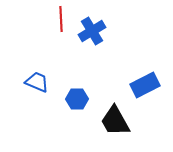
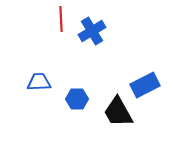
blue trapezoid: moved 2 px right; rotated 25 degrees counterclockwise
black trapezoid: moved 3 px right, 9 px up
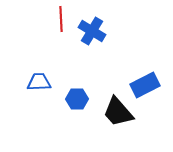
blue cross: rotated 28 degrees counterclockwise
black trapezoid: rotated 12 degrees counterclockwise
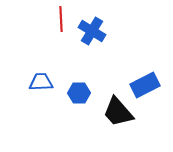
blue trapezoid: moved 2 px right
blue hexagon: moved 2 px right, 6 px up
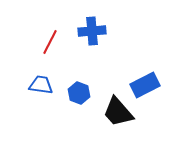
red line: moved 11 px left, 23 px down; rotated 30 degrees clockwise
blue cross: rotated 36 degrees counterclockwise
blue trapezoid: moved 3 px down; rotated 10 degrees clockwise
blue hexagon: rotated 20 degrees clockwise
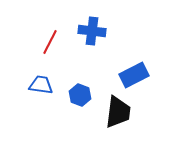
blue cross: rotated 12 degrees clockwise
blue rectangle: moved 11 px left, 10 px up
blue hexagon: moved 1 px right, 2 px down
black trapezoid: rotated 132 degrees counterclockwise
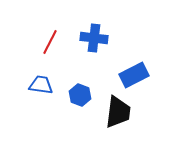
blue cross: moved 2 px right, 7 px down
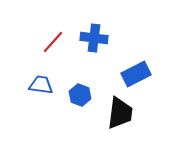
red line: moved 3 px right; rotated 15 degrees clockwise
blue rectangle: moved 2 px right, 1 px up
black trapezoid: moved 2 px right, 1 px down
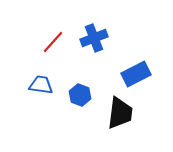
blue cross: rotated 28 degrees counterclockwise
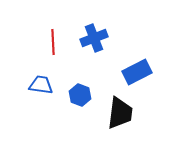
red line: rotated 45 degrees counterclockwise
blue rectangle: moved 1 px right, 2 px up
